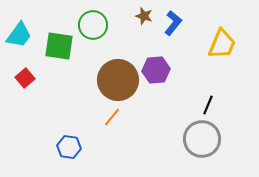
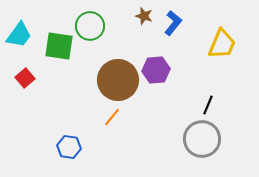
green circle: moved 3 px left, 1 px down
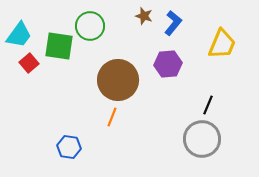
purple hexagon: moved 12 px right, 6 px up
red square: moved 4 px right, 15 px up
orange line: rotated 18 degrees counterclockwise
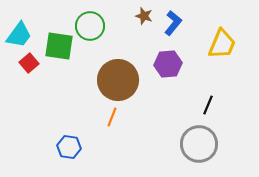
gray circle: moved 3 px left, 5 px down
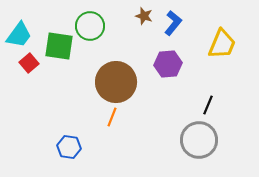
brown circle: moved 2 px left, 2 px down
gray circle: moved 4 px up
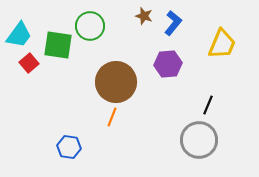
green square: moved 1 px left, 1 px up
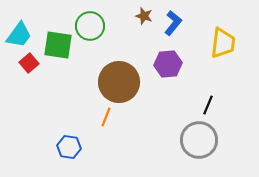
yellow trapezoid: moved 1 px right, 1 px up; rotated 16 degrees counterclockwise
brown circle: moved 3 px right
orange line: moved 6 px left
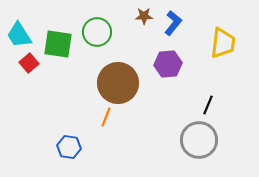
brown star: rotated 18 degrees counterclockwise
green circle: moved 7 px right, 6 px down
cyan trapezoid: rotated 112 degrees clockwise
green square: moved 1 px up
brown circle: moved 1 px left, 1 px down
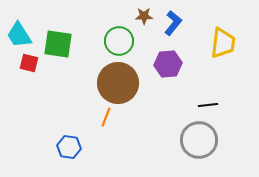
green circle: moved 22 px right, 9 px down
red square: rotated 36 degrees counterclockwise
black line: rotated 60 degrees clockwise
